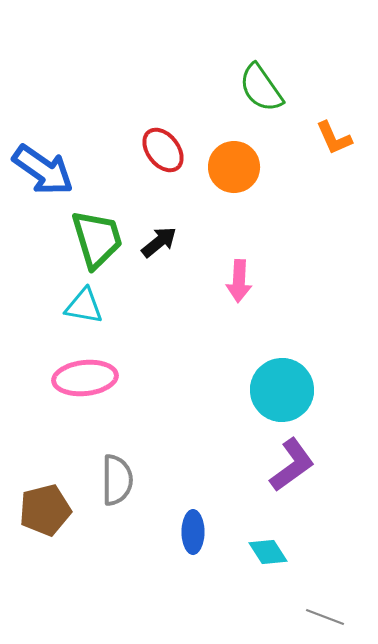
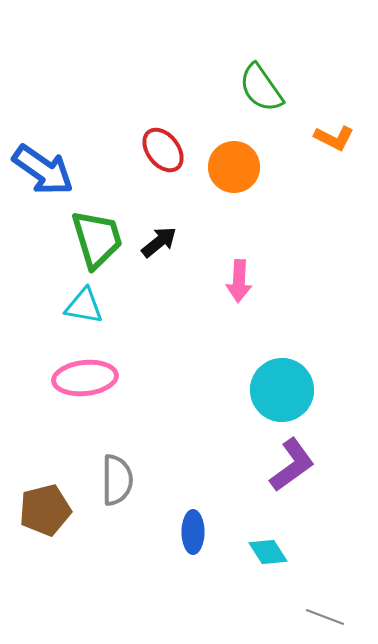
orange L-shape: rotated 39 degrees counterclockwise
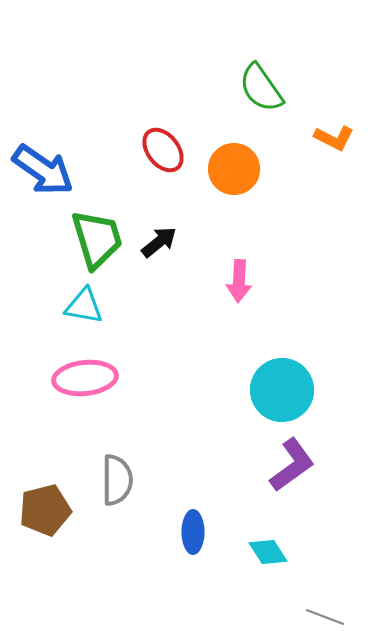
orange circle: moved 2 px down
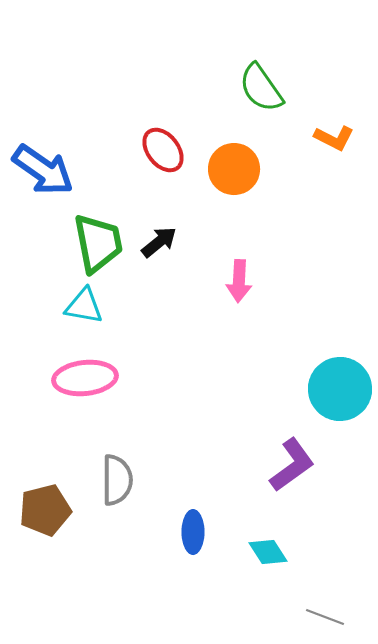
green trapezoid: moved 1 px right, 4 px down; rotated 6 degrees clockwise
cyan circle: moved 58 px right, 1 px up
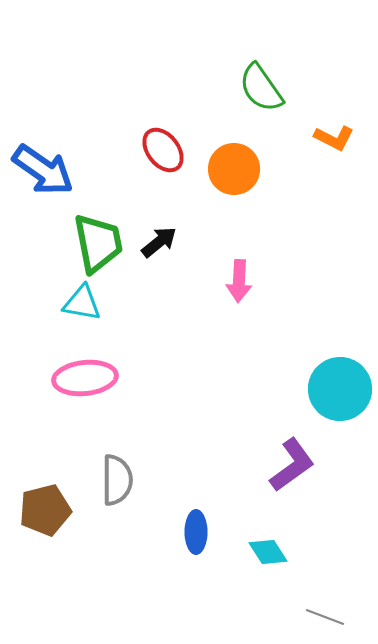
cyan triangle: moved 2 px left, 3 px up
blue ellipse: moved 3 px right
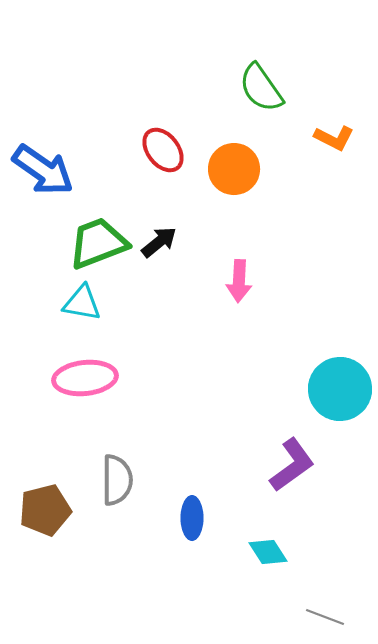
green trapezoid: rotated 100 degrees counterclockwise
blue ellipse: moved 4 px left, 14 px up
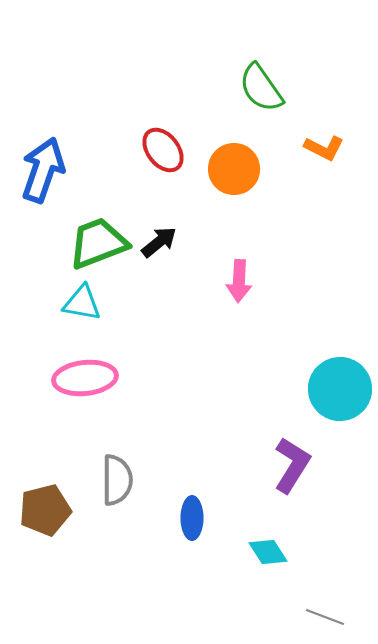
orange L-shape: moved 10 px left, 10 px down
blue arrow: rotated 106 degrees counterclockwise
purple L-shape: rotated 22 degrees counterclockwise
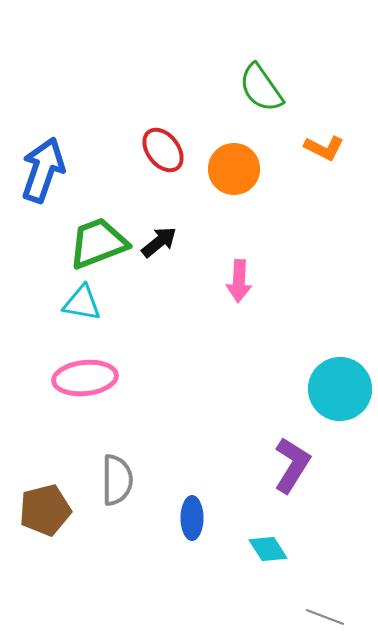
cyan diamond: moved 3 px up
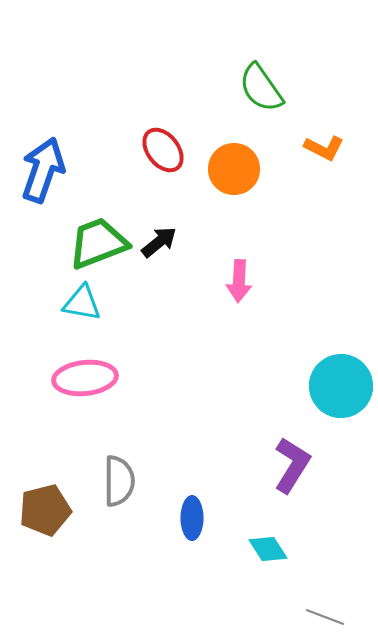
cyan circle: moved 1 px right, 3 px up
gray semicircle: moved 2 px right, 1 px down
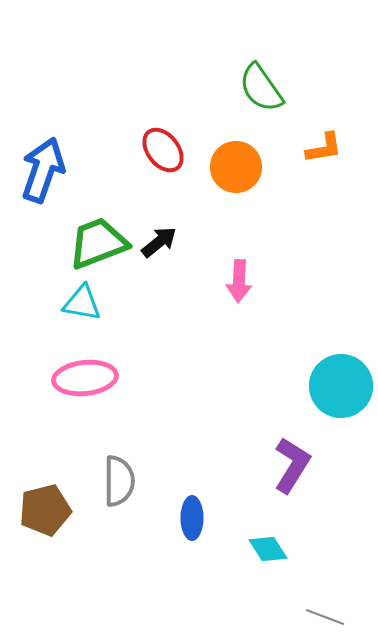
orange L-shape: rotated 36 degrees counterclockwise
orange circle: moved 2 px right, 2 px up
